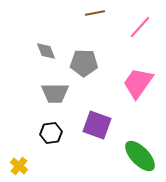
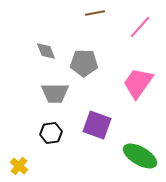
green ellipse: rotated 16 degrees counterclockwise
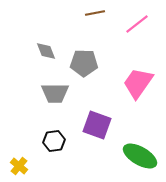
pink line: moved 3 px left, 3 px up; rotated 10 degrees clockwise
black hexagon: moved 3 px right, 8 px down
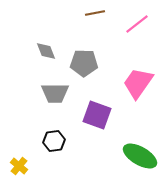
purple square: moved 10 px up
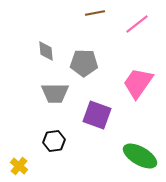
gray diamond: rotated 15 degrees clockwise
